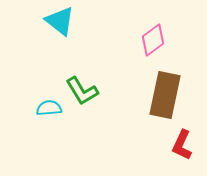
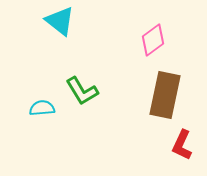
cyan semicircle: moved 7 px left
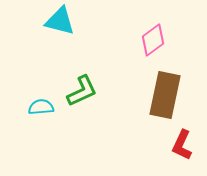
cyan triangle: rotated 24 degrees counterclockwise
green L-shape: rotated 84 degrees counterclockwise
cyan semicircle: moved 1 px left, 1 px up
